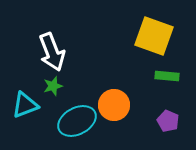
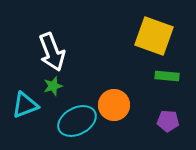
purple pentagon: rotated 20 degrees counterclockwise
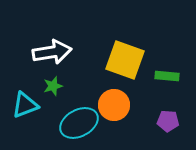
yellow square: moved 29 px left, 24 px down
white arrow: rotated 78 degrees counterclockwise
cyan ellipse: moved 2 px right, 2 px down
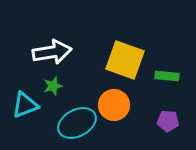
cyan ellipse: moved 2 px left
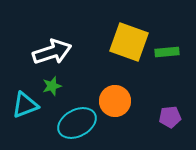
white arrow: rotated 9 degrees counterclockwise
yellow square: moved 4 px right, 18 px up
green rectangle: moved 24 px up; rotated 10 degrees counterclockwise
green star: moved 1 px left
orange circle: moved 1 px right, 4 px up
purple pentagon: moved 2 px right, 4 px up; rotated 10 degrees counterclockwise
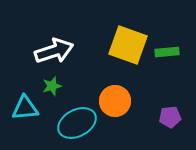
yellow square: moved 1 px left, 3 px down
white arrow: moved 2 px right, 1 px up
cyan triangle: moved 3 px down; rotated 16 degrees clockwise
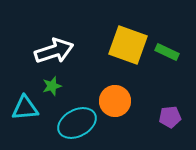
green rectangle: rotated 30 degrees clockwise
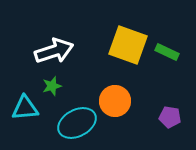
purple pentagon: rotated 15 degrees clockwise
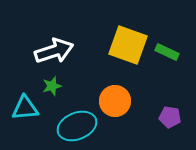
cyan ellipse: moved 3 px down; rotated 6 degrees clockwise
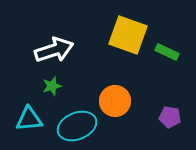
yellow square: moved 10 px up
white arrow: moved 1 px up
cyan triangle: moved 4 px right, 11 px down
